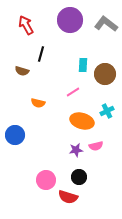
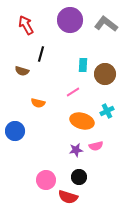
blue circle: moved 4 px up
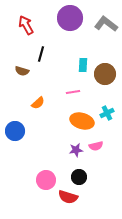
purple circle: moved 2 px up
pink line: rotated 24 degrees clockwise
orange semicircle: rotated 56 degrees counterclockwise
cyan cross: moved 2 px down
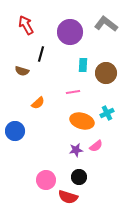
purple circle: moved 14 px down
brown circle: moved 1 px right, 1 px up
pink semicircle: rotated 24 degrees counterclockwise
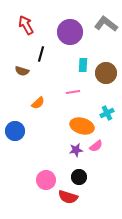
orange ellipse: moved 5 px down
